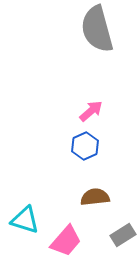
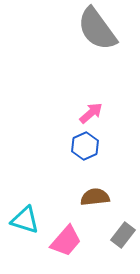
gray semicircle: rotated 21 degrees counterclockwise
pink arrow: moved 2 px down
gray rectangle: rotated 20 degrees counterclockwise
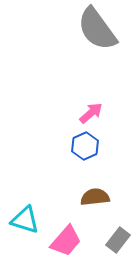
gray rectangle: moved 5 px left, 5 px down
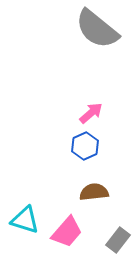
gray semicircle: rotated 15 degrees counterclockwise
brown semicircle: moved 1 px left, 5 px up
pink trapezoid: moved 1 px right, 9 px up
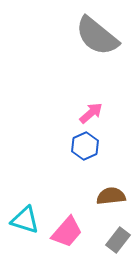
gray semicircle: moved 7 px down
brown semicircle: moved 17 px right, 4 px down
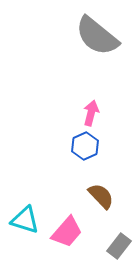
pink arrow: rotated 35 degrees counterclockwise
brown semicircle: moved 10 px left; rotated 52 degrees clockwise
gray rectangle: moved 1 px right, 6 px down
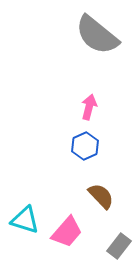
gray semicircle: moved 1 px up
pink arrow: moved 2 px left, 6 px up
